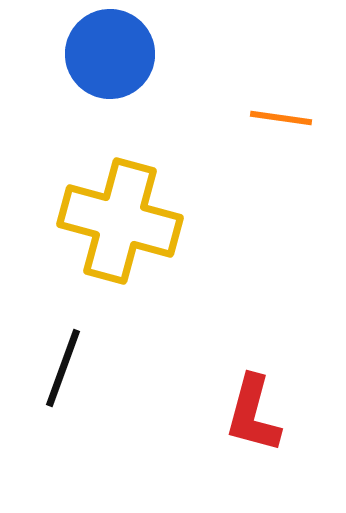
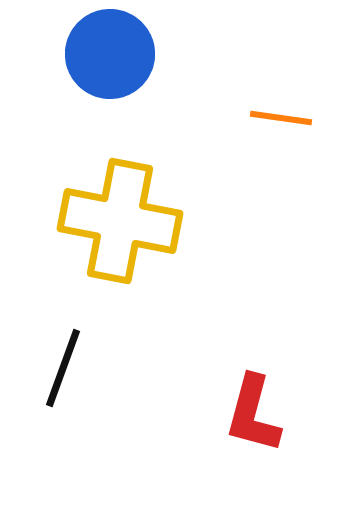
yellow cross: rotated 4 degrees counterclockwise
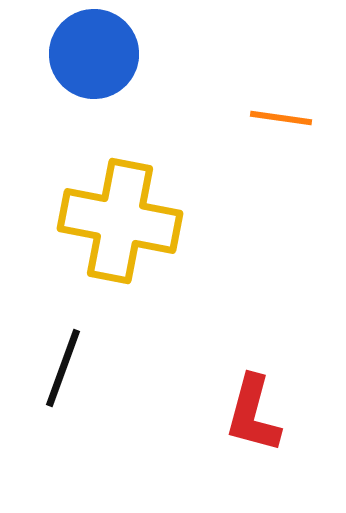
blue circle: moved 16 px left
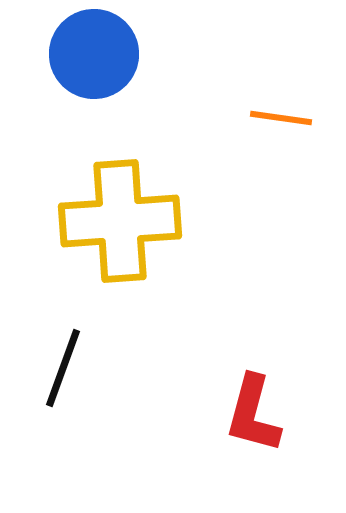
yellow cross: rotated 15 degrees counterclockwise
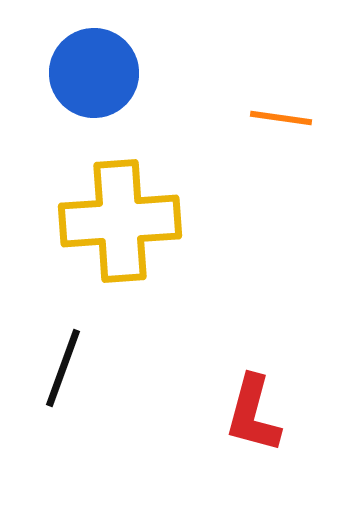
blue circle: moved 19 px down
